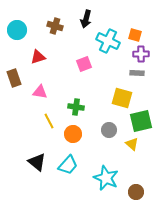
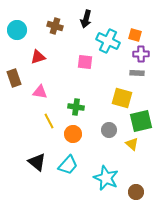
pink square: moved 1 px right, 2 px up; rotated 28 degrees clockwise
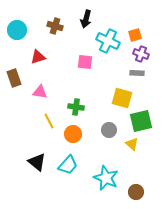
orange square: rotated 32 degrees counterclockwise
purple cross: rotated 21 degrees clockwise
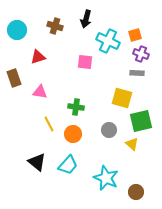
yellow line: moved 3 px down
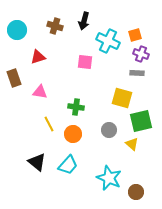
black arrow: moved 2 px left, 2 px down
cyan star: moved 3 px right
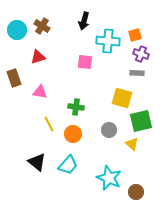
brown cross: moved 13 px left; rotated 14 degrees clockwise
cyan cross: rotated 20 degrees counterclockwise
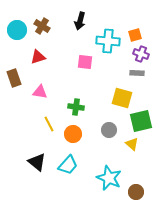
black arrow: moved 4 px left
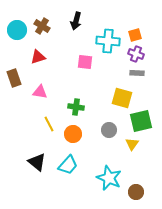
black arrow: moved 4 px left
purple cross: moved 5 px left
yellow triangle: rotated 24 degrees clockwise
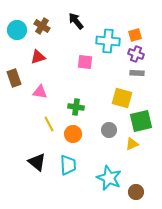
black arrow: rotated 126 degrees clockwise
yellow triangle: rotated 32 degrees clockwise
cyan trapezoid: rotated 45 degrees counterclockwise
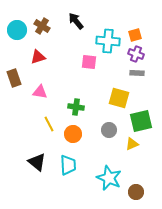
pink square: moved 4 px right
yellow square: moved 3 px left
